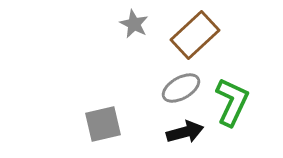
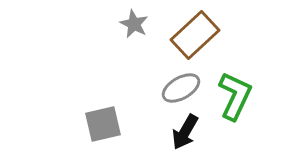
green L-shape: moved 3 px right, 6 px up
black arrow: rotated 135 degrees clockwise
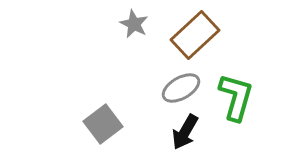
green L-shape: moved 1 px right, 1 px down; rotated 9 degrees counterclockwise
gray square: rotated 24 degrees counterclockwise
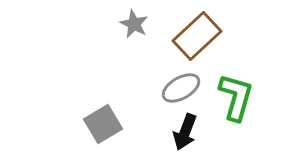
brown rectangle: moved 2 px right, 1 px down
gray square: rotated 6 degrees clockwise
black arrow: rotated 9 degrees counterclockwise
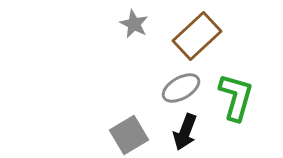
gray square: moved 26 px right, 11 px down
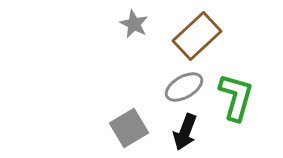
gray ellipse: moved 3 px right, 1 px up
gray square: moved 7 px up
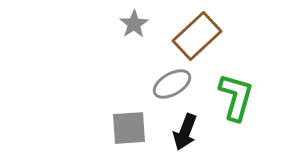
gray star: rotated 12 degrees clockwise
gray ellipse: moved 12 px left, 3 px up
gray square: rotated 27 degrees clockwise
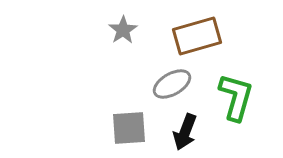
gray star: moved 11 px left, 6 px down
brown rectangle: rotated 27 degrees clockwise
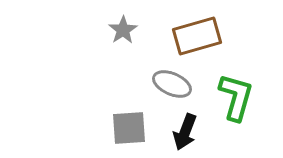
gray ellipse: rotated 54 degrees clockwise
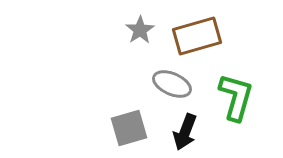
gray star: moved 17 px right
gray square: rotated 12 degrees counterclockwise
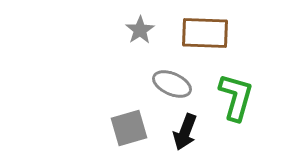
brown rectangle: moved 8 px right, 3 px up; rotated 18 degrees clockwise
